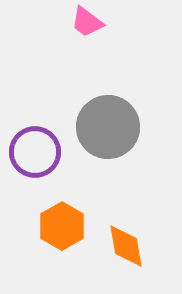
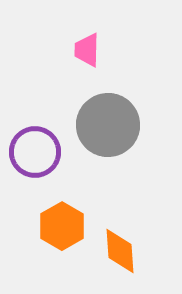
pink trapezoid: moved 28 px down; rotated 54 degrees clockwise
gray circle: moved 2 px up
orange diamond: moved 6 px left, 5 px down; rotated 6 degrees clockwise
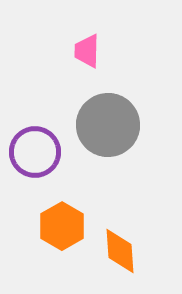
pink trapezoid: moved 1 px down
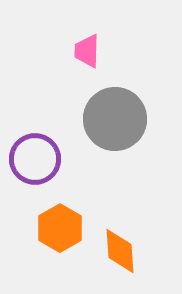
gray circle: moved 7 px right, 6 px up
purple circle: moved 7 px down
orange hexagon: moved 2 px left, 2 px down
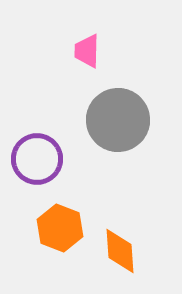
gray circle: moved 3 px right, 1 px down
purple circle: moved 2 px right
orange hexagon: rotated 9 degrees counterclockwise
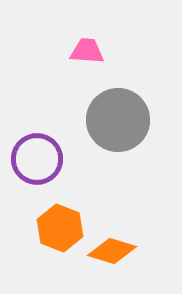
pink trapezoid: rotated 93 degrees clockwise
orange diamond: moved 8 px left; rotated 69 degrees counterclockwise
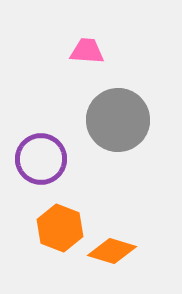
purple circle: moved 4 px right
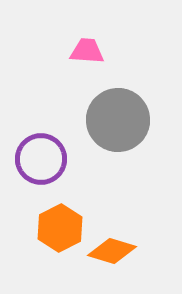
orange hexagon: rotated 12 degrees clockwise
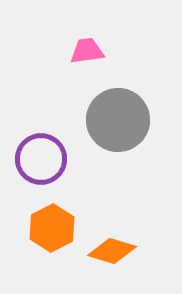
pink trapezoid: rotated 12 degrees counterclockwise
orange hexagon: moved 8 px left
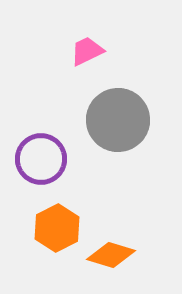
pink trapezoid: rotated 18 degrees counterclockwise
orange hexagon: moved 5 px right
orange diamond: moved 1 px left, 4 px down
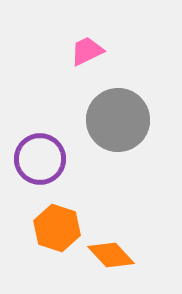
purple circle: moved 1 px left
orange hexagon: rotated 15 degrees counterclockwise
orange diamond: rotated 30 degrees clockwise
